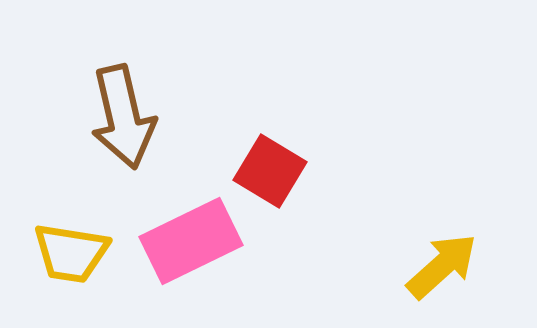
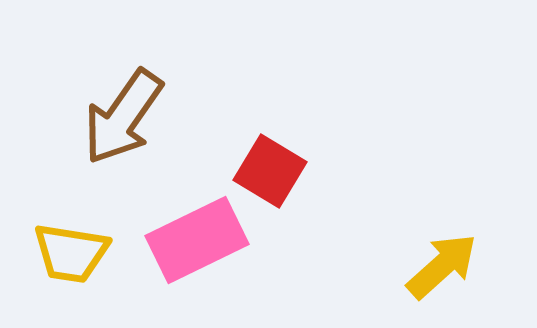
brown arrow: rotated 48 degrees clockwise
pink rectangle: moved 6 px right, 1 px up
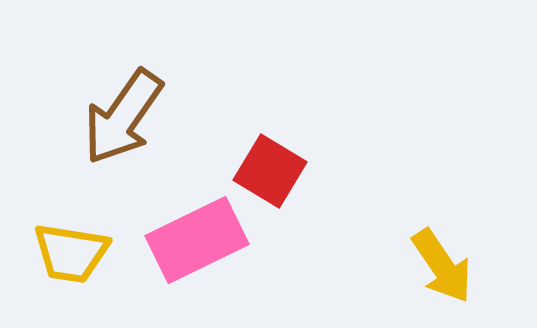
yellow arrow: rotated 98 degrees clockwise
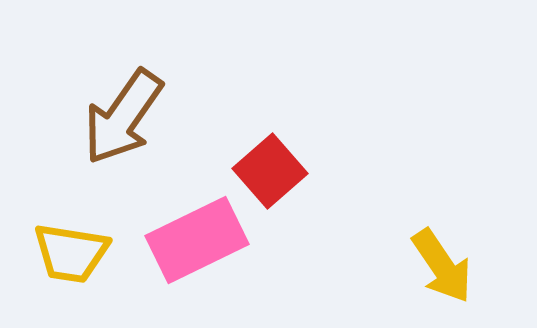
red square: rotated 18 degrees clockwise
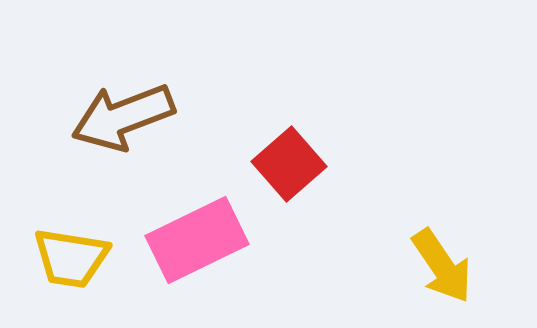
brown arrow: rotated 34 degrees clockwise
red square: moved 19 px right, 7 px up
yellow trapezoid: moved 5 px down
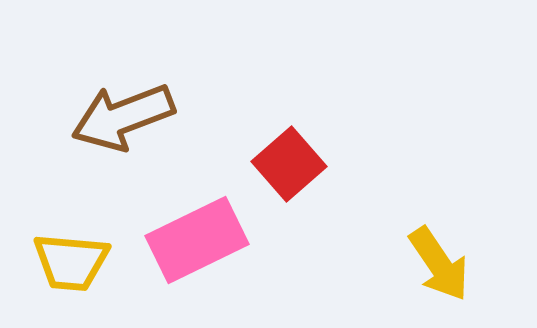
yellow trapezoid: moved 4 px down; rotated 4 degrees counterclockwise
yellow arrow: moved 3 px left, 2 px up
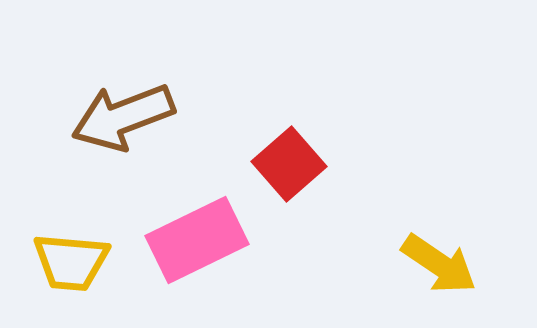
yellow arrow: rotated 22 degrees counterclockwise
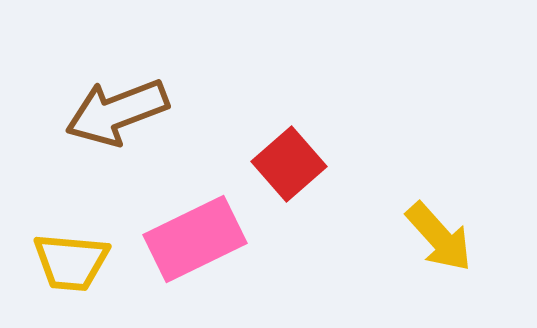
brown arrow: moved 6 px left, 5 px up
pink rectangle: moved 2 px left, 1 px up
yellow arrow: moved 27 px up; rotated 14 degrees clockwise
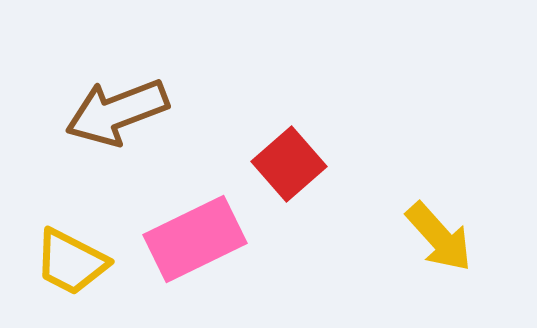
yellow trapezoid: rotated 22 degrees clockwise
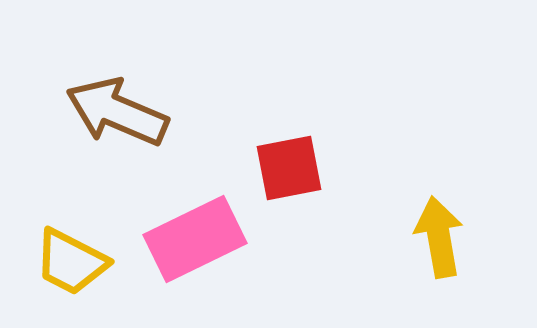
brown arrow: rotated 44 degrees clockwise
red square: moved 4 px down; rotated 30 degrees clockwise
yellow arrow: rotated 148 degrees counterclockwise
